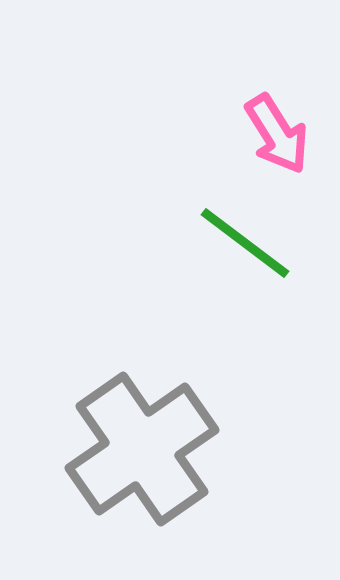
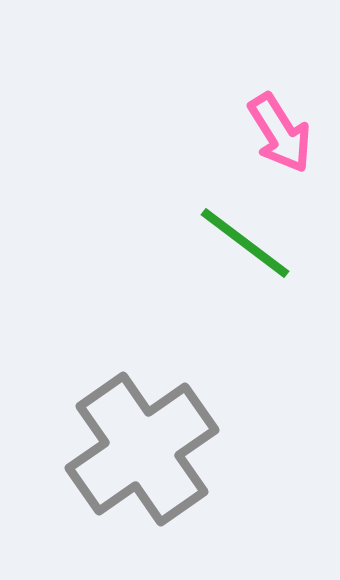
pink arrow: moved 3 px right, 1 px up
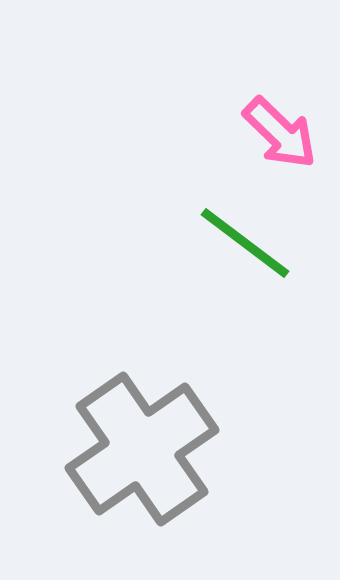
pink arrow: rotated 14 degrees counterclockwise
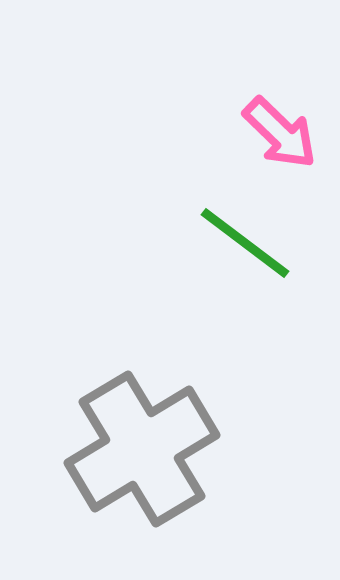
gray cross: rotated 4 degrees clockwise
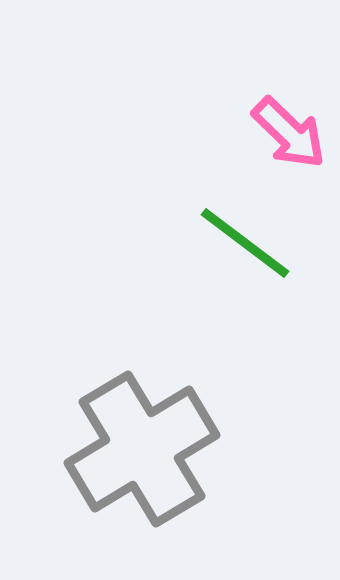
pink arrow: moved 9 px right
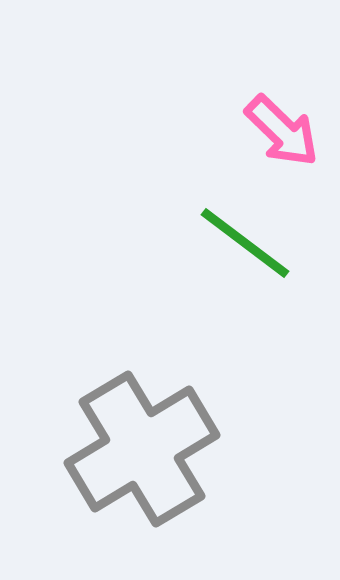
pink arrow: moved 7 px left, 2 px up
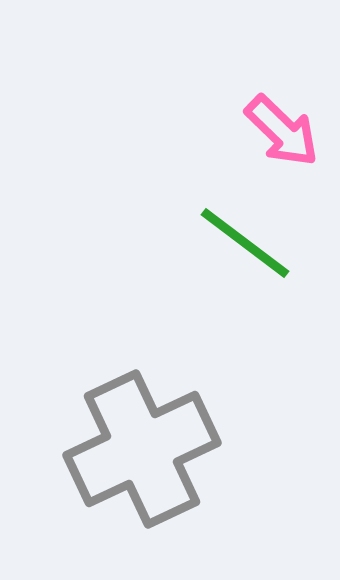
gray cross: rotated 6 degrees clockwise
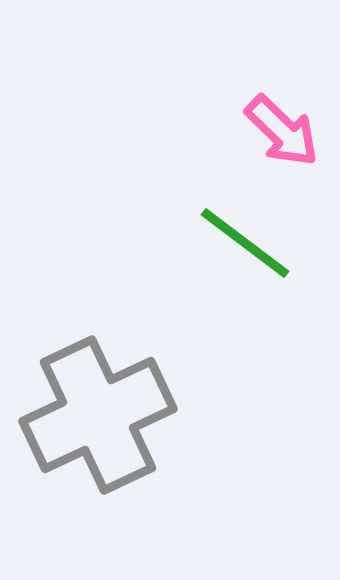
gray cross: moved 44 px left, 34 px up
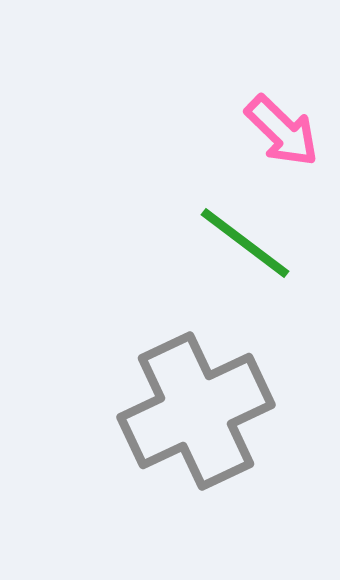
gray cross: moved 98 px right, 4 px up
